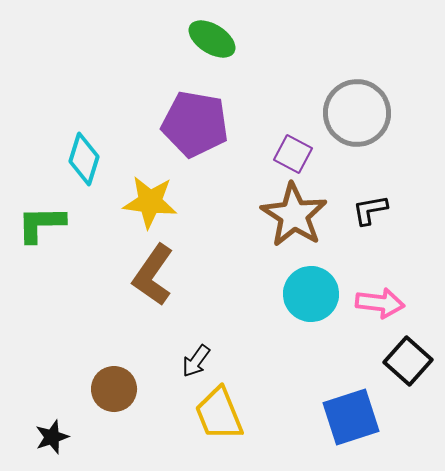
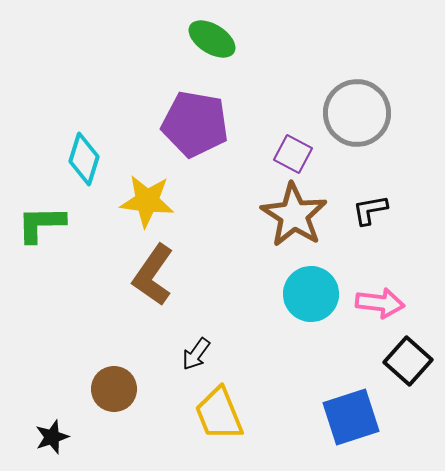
yellow star: moved 3 px left, 1 px up
black arrow: moved 7 px up
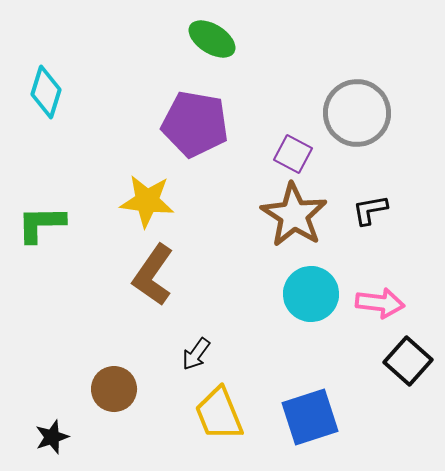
cyan diamond: moved 38 px left, 67 px up
blue square: moved 41 px left
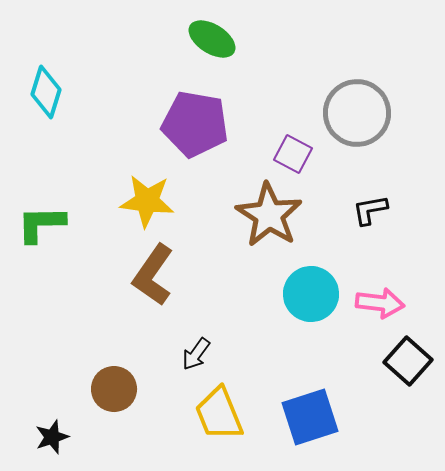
brown star: moved 25 px left
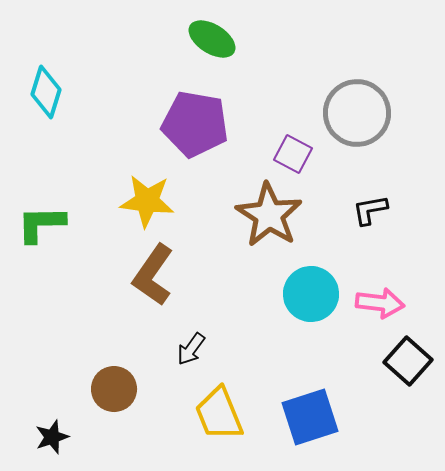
black arrow: moved 5 px left, 5 px up
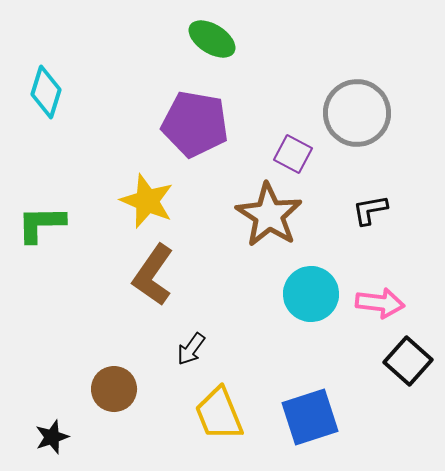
yellow star: rotated 16 degrees clockwise
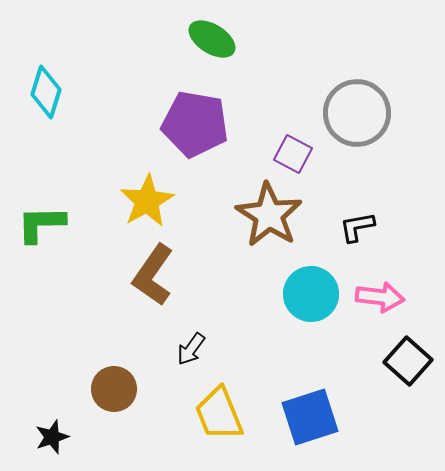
yellow star: rotated 20 degrees clockwise
black L-shape: moved 13 px left, 17 px down
pink arrow: moved 6 px up
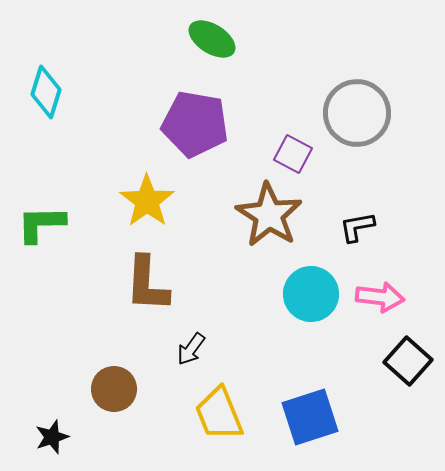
yellow star: rotated 6 degrees counterclockwise
brown L-shape: moved 6 px left, 9 px down; rotated 32 degrees counterclockwise
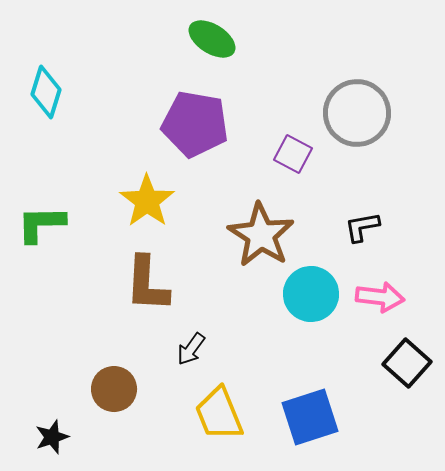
brown star: moved 8 px left, 20 px down
black L-shape: moved 5 px right
black square: moved 1 px left, 2 px down
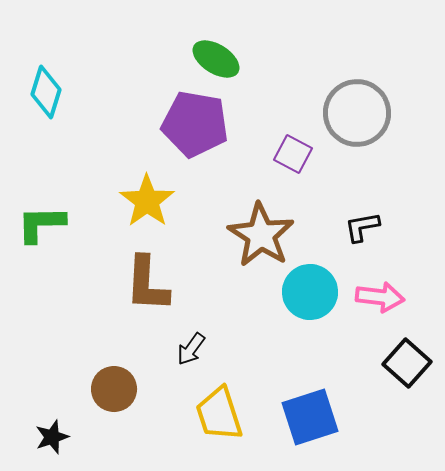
green ellipse: moved 4 px right, 20 px down
cyan circle: moved 1 px left, 2 px up
yellow trapezoid: rotated 4 degrees clockwise
